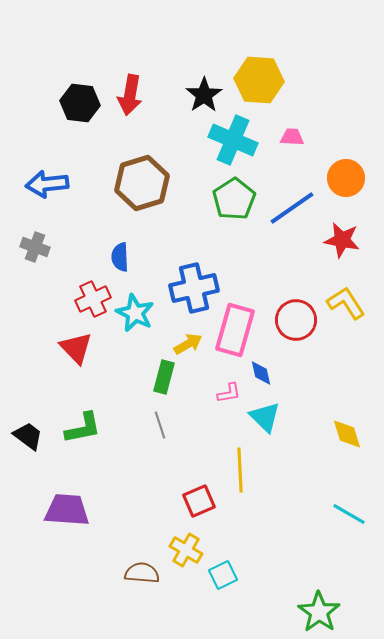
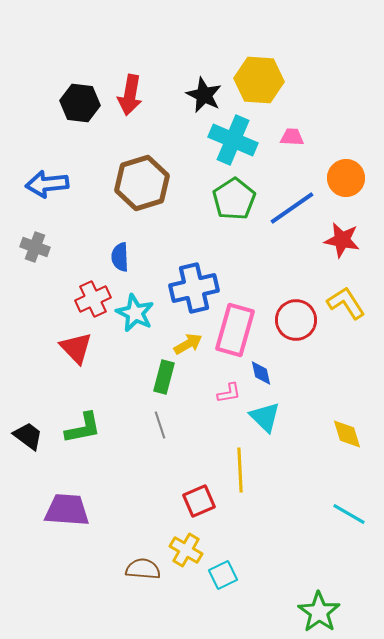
black star: rotated 12 degrees counterclockwise
brown semicircle: moved 1 px right, 4 px up
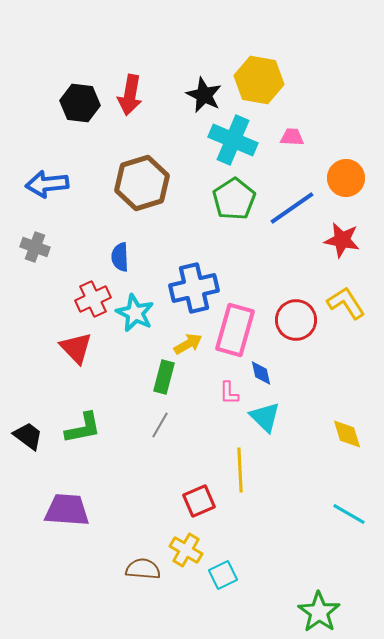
yellow hexagon: rotated 6 degrees clockwise
pink L-shape: rotated 100 degrees clockwise
gray line: rotated 48 degrees clockwise
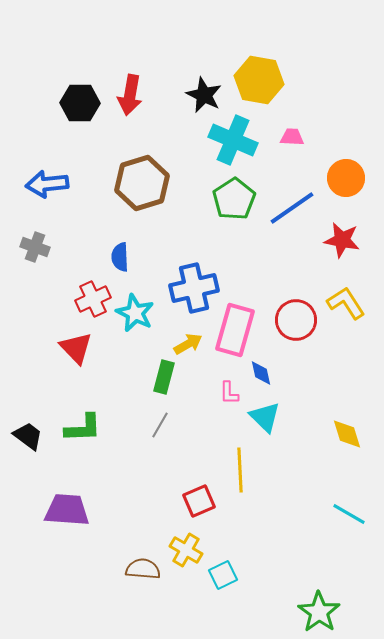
black hexagon: rotated 6 degrees counterclockwise
green L-shape: rotated 9 degrees clockwise
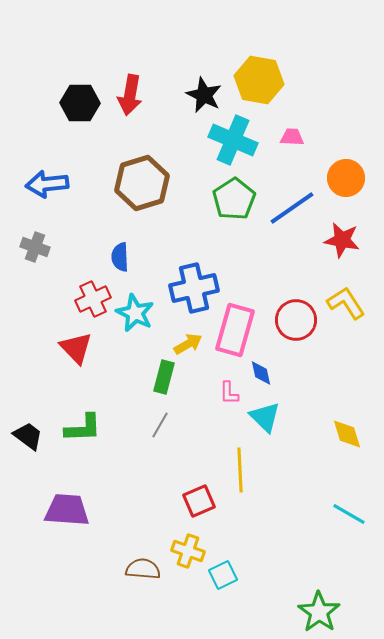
yellow cross: moved 2 px right, 1 px down; rotated 12 degrees counterclockwise
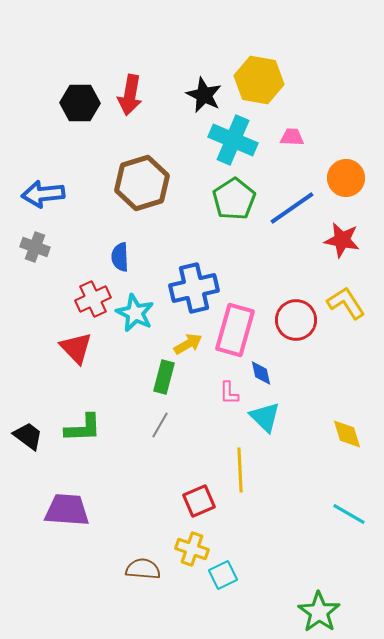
blue arrow: moved 4 px left, 10 px down
yellow cross: moved 4 px right, 2 px up
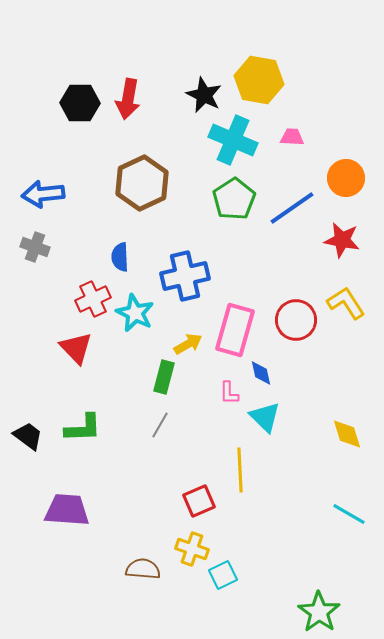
red arrow: moved 2 px left, 4 px down
brown hexagon: rotated 8 degrees counterclockwise
blue cross: moved 9 px left, 12 px up
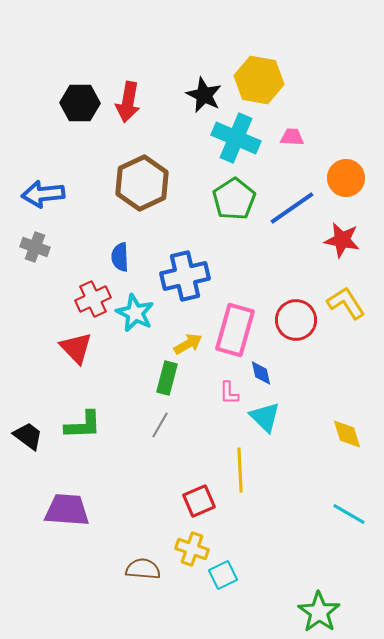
red arrow: moved 3 px down
cyan cross: moved 3 px right, 2 px up
green rectangle: moved 3 px right, 1 px down
green L-shape: moved 3 px up
